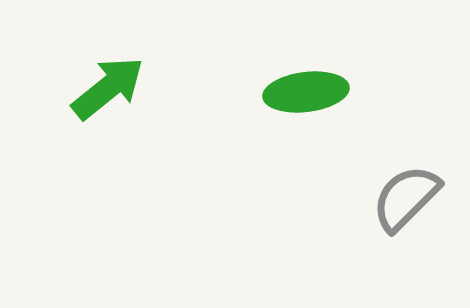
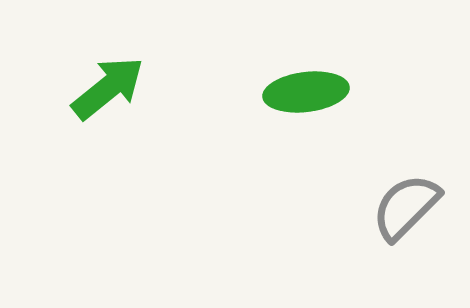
gray semicircle: moved 9 px down
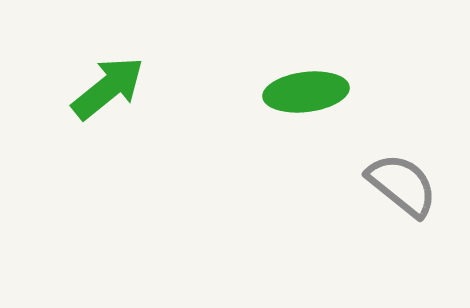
gray semicircle: moved 4 px left, 22 px up; rotated 84 degrees clockwise
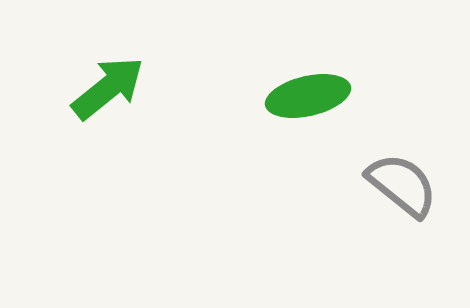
green ellipse: moved 2 px right, 4 px down; rotated 6 degrees counterclockwise
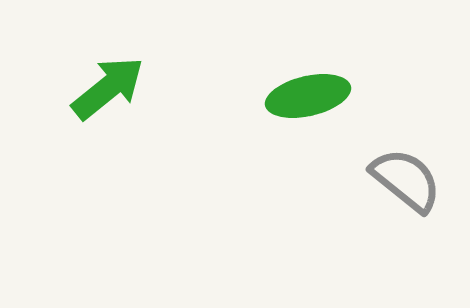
gray semicircle: moved 4 px right, 5 px up
